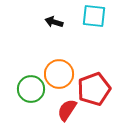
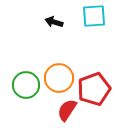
cyan square: rotated 10 degrees counterclockwise
orange circle: moved 4 px down
green circle: moved 5 px left, 4 px up
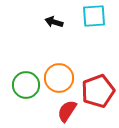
red pentagon: moved 4 px right, 2 px down
red semicircle: moved 1 px down
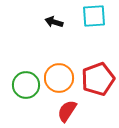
red pentagon: moved 12 px up
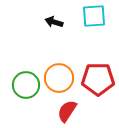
red pentagon: rotated 20 degrees clockwise
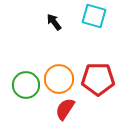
cyan square: rotated 20 degrees clockwise
black arrow: rotated 36 degrees clockwise
orange circle: moved 1 px down
red semicircle: moved 2 px left, 2 px up
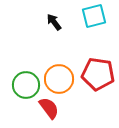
cyan square: rotated 30 degrees counterclockwise
red pentagon: moved 5 px up; rotated 8 degrees clockwise
red semicircle: moved 16 px left, 1 px up; rotated 110 degrees clockwise
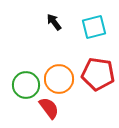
cyan square: moved 11 px down
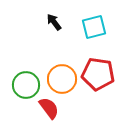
orange circle: moved 3 px right
